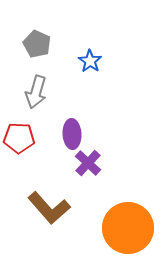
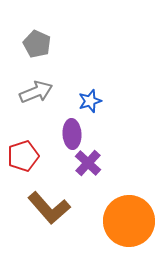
blue star: moved 40 px down; rotated 20 degrees clockwise
gray arrow: rotated 128 degrees counterclockwise
red pentagon: moved 4 px right, 18 px down; rotated 20 degrees counterclockwise
orange circle: moved 1 px right, 7 px up
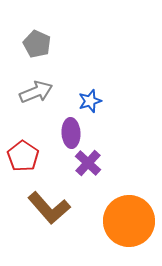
purple ellipse: moved 1 px left, 1 px up
red pentagon: rotated 20 degrees counterclockwise
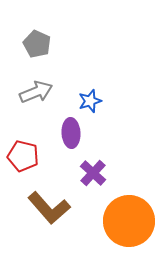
red pentagon: rotated 20 degrees counterclockwise
purple cross: moved 5 px right, 10 px down
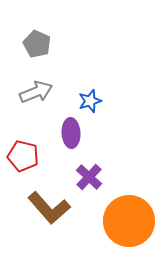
purple cross: moved 4 px left, 4 px down
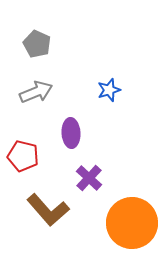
blue star: moved 19 px right, 11 px up
purple cross: moved 1 px down
brown L-shape: moved 1 px left, 2 px down
orange circle: moved 3 px right, 2 px down
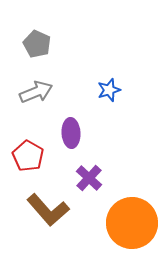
red pentagon: moved 5 px right; rotated 16 degrees clockwise
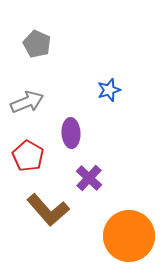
gray arrow: moved 9 px left, 10 px down
orange circle: moved 3 px left, 13 px down
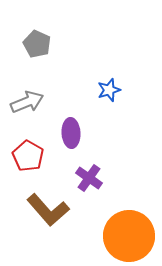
purple cross: rotated 8 degrees counterclockwise
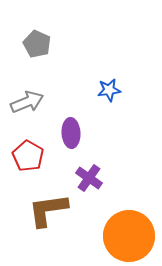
blue star: rotated 10 degrees clockwise
brown L-shape: rotated 123 degrees clockwise
